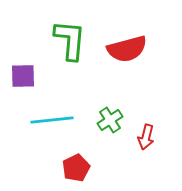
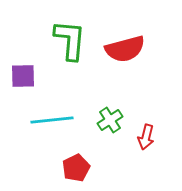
red semicircle: moved 2 px left
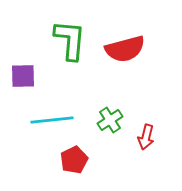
red pentagon: moved 2 px left, 8 px up
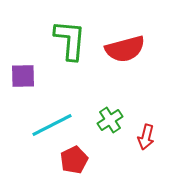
cyan line: moved 5 px down; rotated 21 degrees counterclockwise
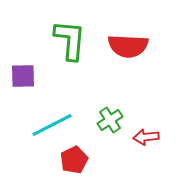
red semicircle: moved 3 px right, 3 px up; rotated 18 degrees clockwise
red arrow: rotated 70 degrees clockwise
